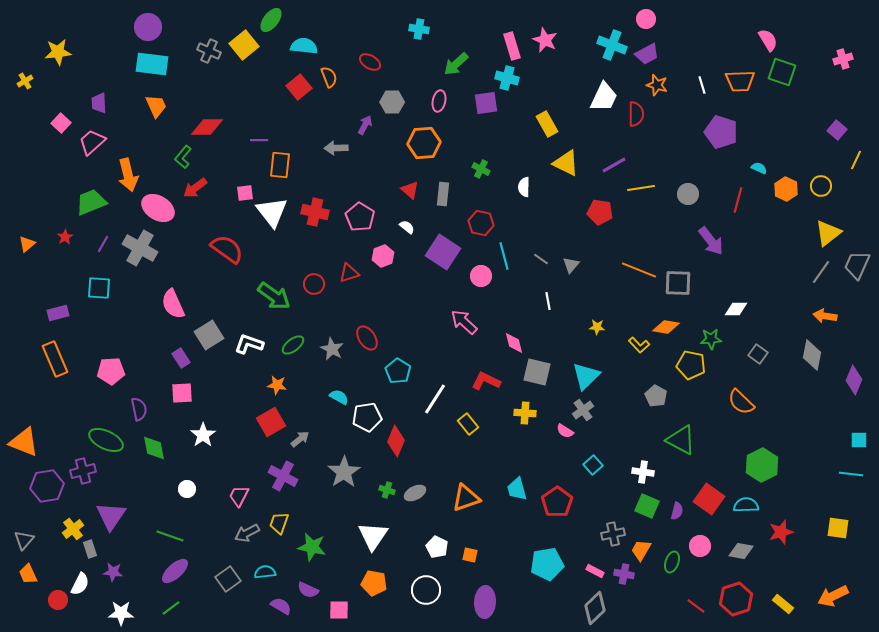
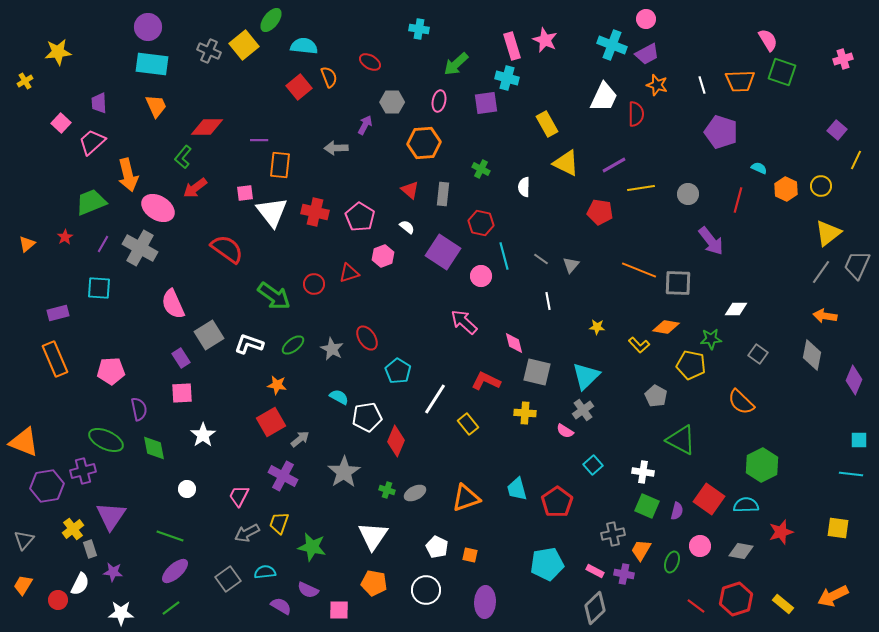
orange trapezoid at (28, 574): moved 5 px left, 11 px down; rotated 55 degrees clockwise
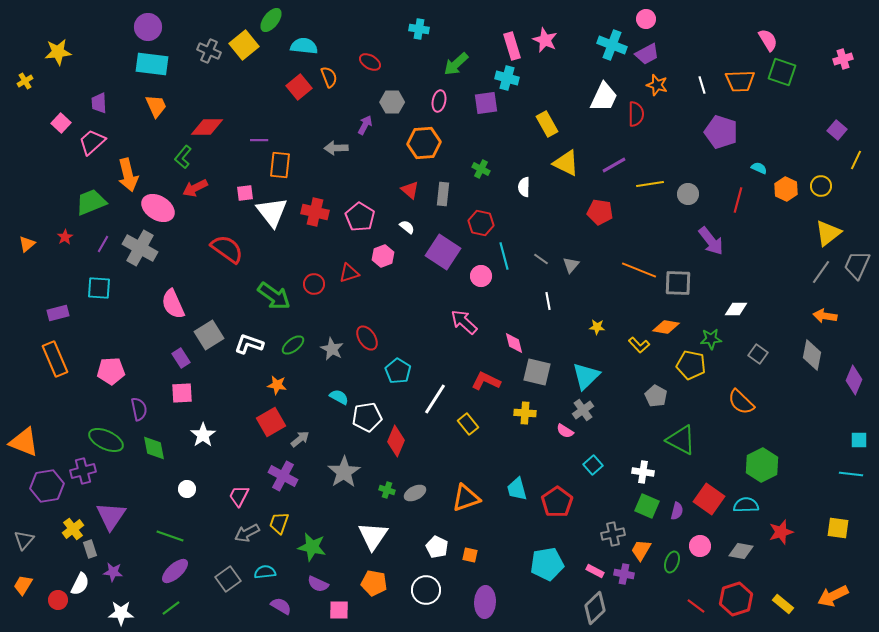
red arrow at (195, 188): rotated 10 degrees clockwise
yellow line at (641, 188): moved 9 px right, 4 px up
purple semicircle at (308, 590): moved 10 px right, 6 px up
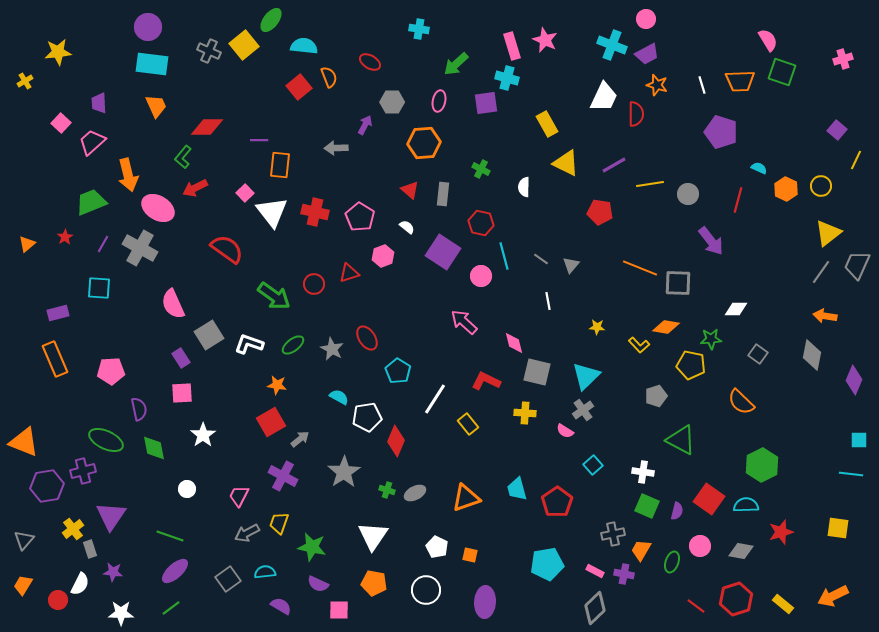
pink square at (245, 193): rotated 36 degrees counterclockwise
orange line at (639, 270): moved 1 px right, 2 px up
gray pentagon at (656, 396): rotated 25 degrees clockwise
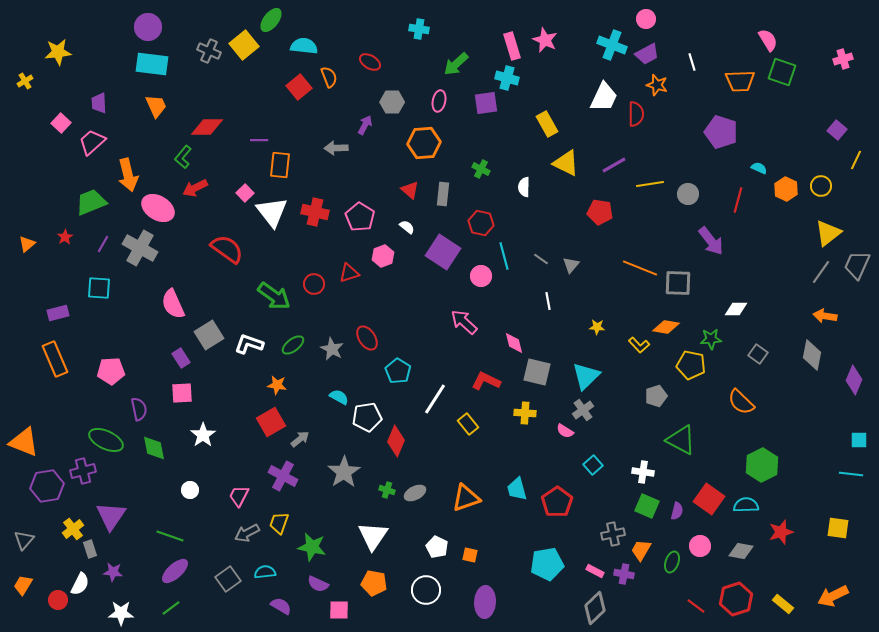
white line at (702, 85): moved 10 px left, 23 px up
white circle at (187, 489): moved 3 px right, 1 px down
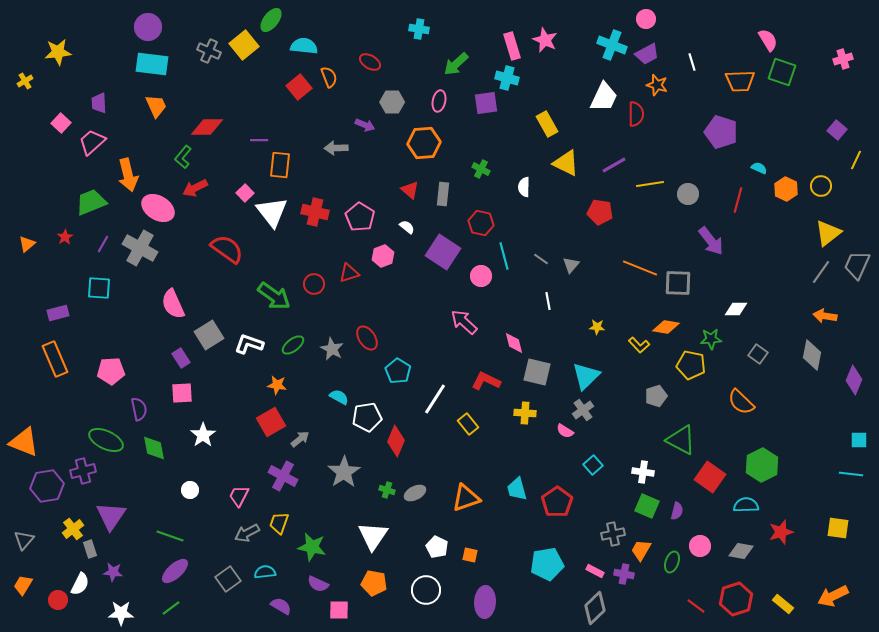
purple arrow at (365, 125): rotated 84 degrees clockwise
red square at (709, 499): moved 1 px right, 22 px up
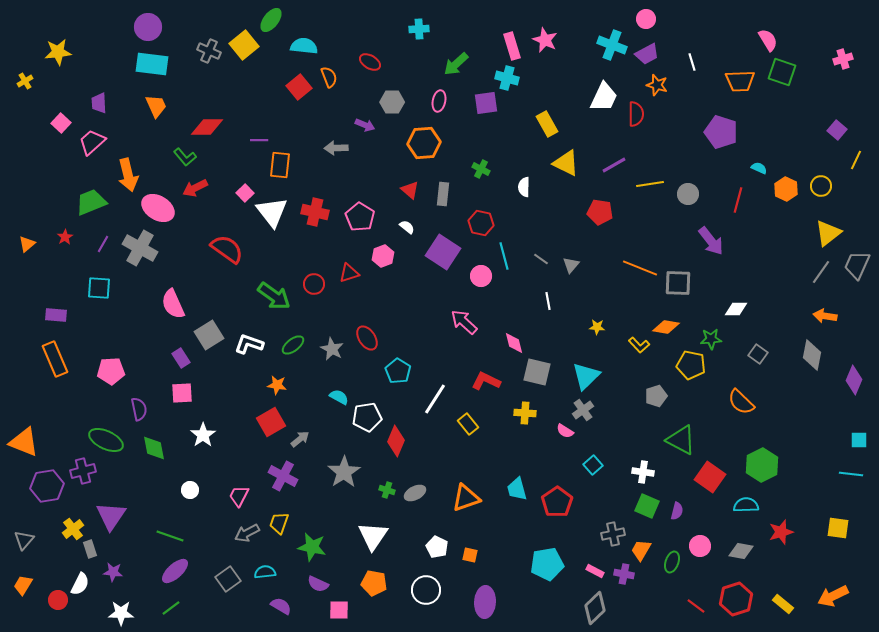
cyan cross at (419, 29): rotated 12 degrees counterclockwise
green L-shape at (183, 157): moved 2 px right; rotated 80 degrees counterclockwise
purple rectangle at (58, 313): moved 2 px left, 2 px down; rotated 20 degrees clockwise
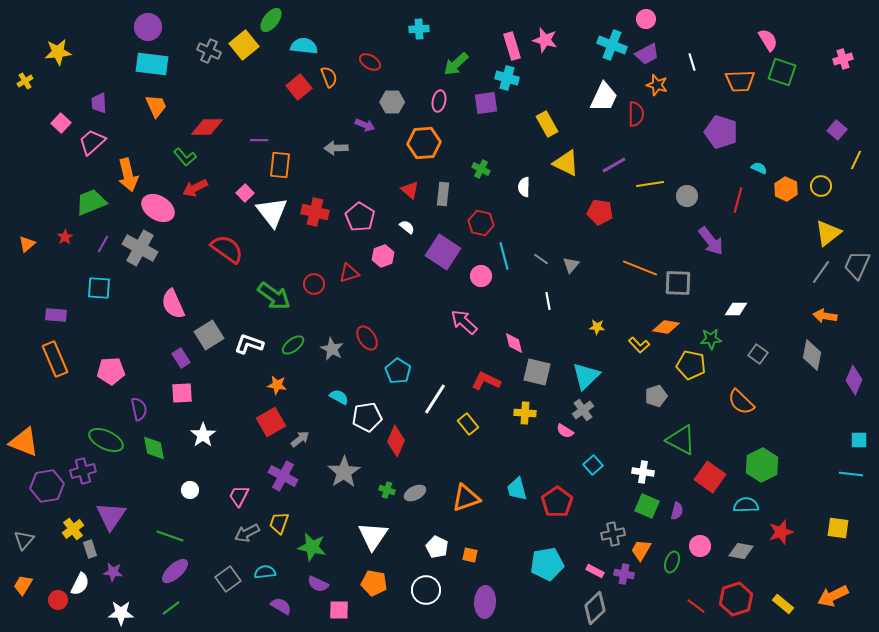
pink star at (545, 40): rotated 10 degrees counterclockwise
gray circle at (688, 194): moved 1 px left, 2 px down
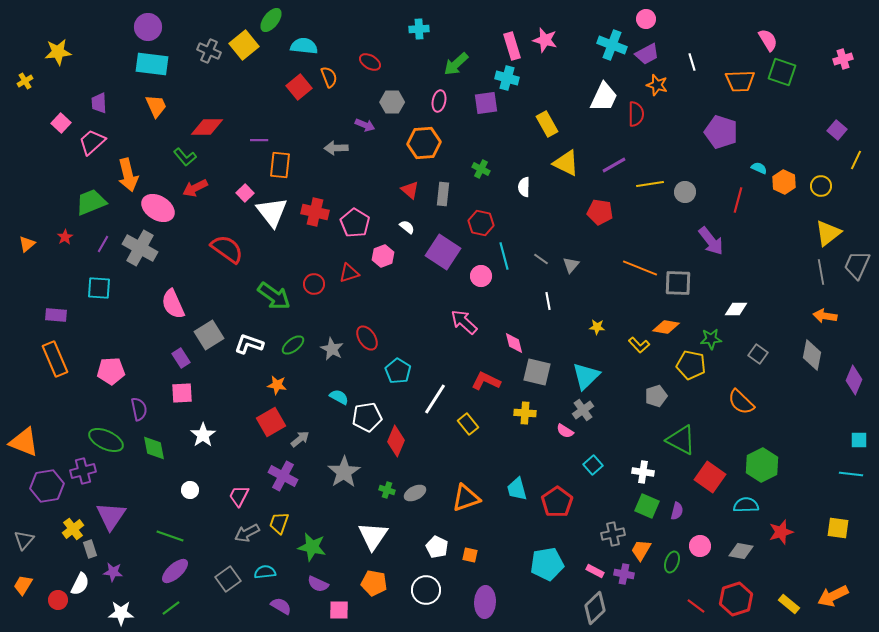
orange hexagon at (786, 189): moved 2 px left, 7 px up
gray circle at (687, 196): moved 2 px left, 4 px up
pink pentagon at (360, 217): moved 5 px left, 6 px down
gray line at (821, 272): rotated 45 degrees counterclockwise
yellow rectangle at (783, 604): moved 6 px right
